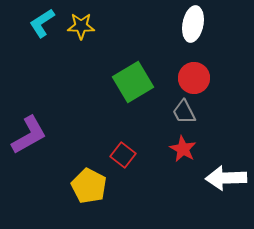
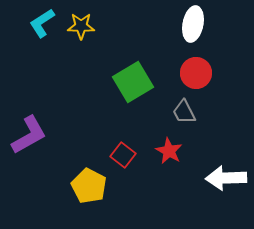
red circle: moved 2 px right, 5 px up
red star: moved 14 px left, 2 px down
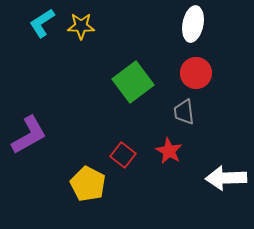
green square: rotated 6 degrees counterclockwise
gray trapezoid: rotated 20 degrees clockwise
yellow pentagon: moved 1 px left, 2 px up
